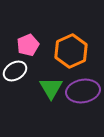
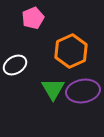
pink pentagon: moved 5 px right, 27 px up
white ellipse: moved 6 px up
green triangle: moved 2 px right, 1 px down
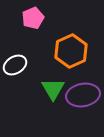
purple ellipse: moved 4 px down
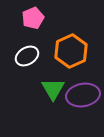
white ellipse: moved 12 px right, 9 px up
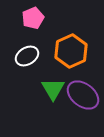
purple ellipse: rotated 48 degrees clockwise
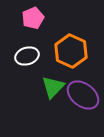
orange hexagon: rotated 12 degrees counterclockwise
white ellipse: rotated 15 degrees clockwise
green triangle: moved 2 px up; rotated 15 degrees clockwise
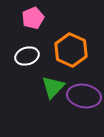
orange hexagon: moved 1 px up
purple ellipse: moved 1 px right, 1 px down; rotated 28 degrees counterclockwise
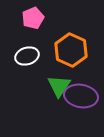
green triangle: moved 6 px right, 1 px up; rotated 10 degrees counterclockwise
purple ellipse: moved 3 px left
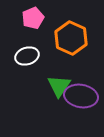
orange hexagon: moved 12 px up
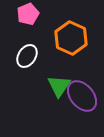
pink pentagon: moved 5 px left, 4 px up
white ellipse: rotated 40 degrees counterclockwise
purple ellipse: moved 1 px right; rotated 40 degrees clockwise
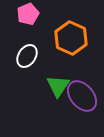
green triangle: moved 1 px left
